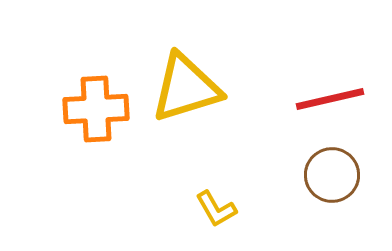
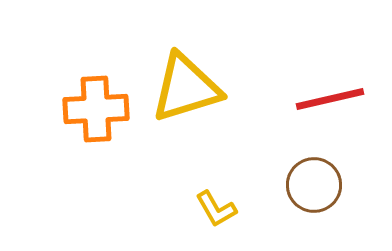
brown circle: moved 18 px left, 10 px down
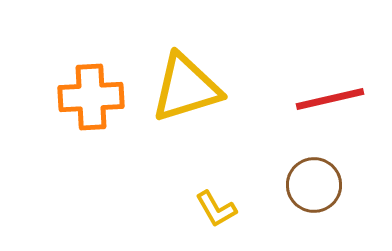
orange cross: moved 5 px left, 12 px up
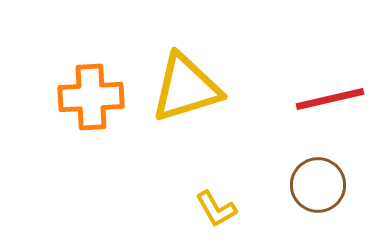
brown circle: moved 4 px right
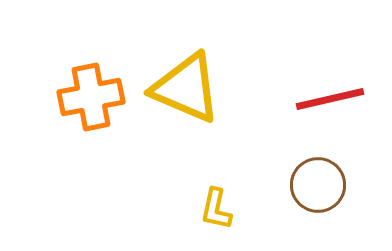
yellow triangle: rotated 40 degrees clockwise
orange cross: rotated 8 degrees counterclockwise
yellow L-shape: rotated 42 degrees clockwise
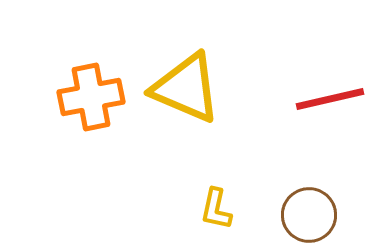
brown circle: moved 9 px left, 30 px down
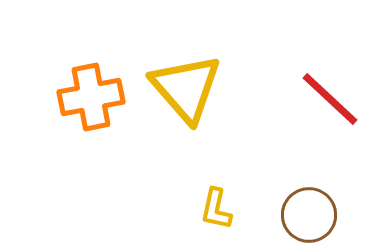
yellow triangle: rotated 26 degrees clockwise
red line: rotated 56 degrees clockwise
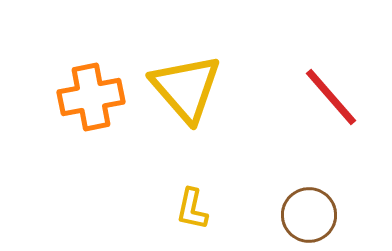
red line: moved 1 px right, 2 px up; rotated 6 degrees clockwise
yellow L-shape: moved 24 px left
